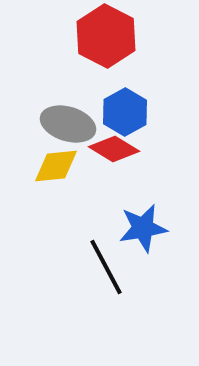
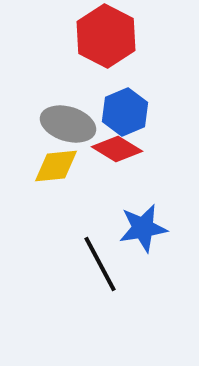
blue hexagon: rotated 6 degrees clockwise
red diamond: moved 3 px right
black line: moved 6 px left, 3 px up
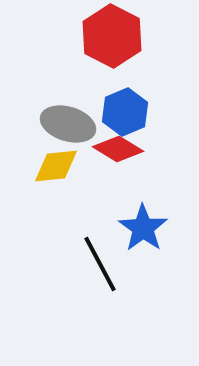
red hexagon: moved 6 px right
red diamond: moved 1 px right
blue star: rotated 27 degrees counterclockwise
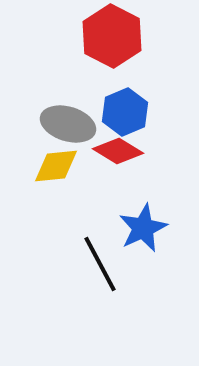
red diamond: moved 2 px down
blue star: rotated 12 degrees clockwise
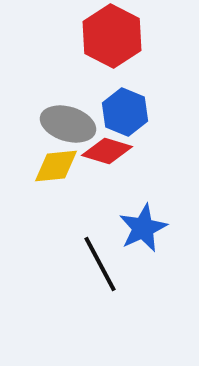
blue hexagon: rotated 15 degrees counterclockwise
red diamond: moved 11 px left; rotated 15 degrees counterclockwise
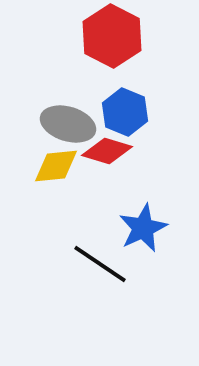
black line: rotated 28 degrees counterclockwise
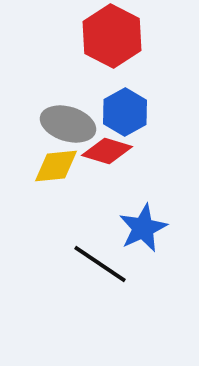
blue hexagon: rotated 9 degrees clockwise
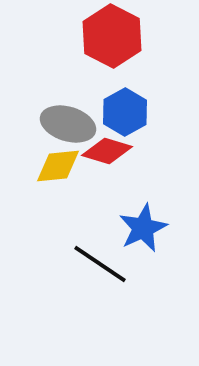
yellow diamond: moved 2 px right
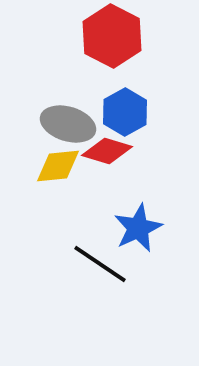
blue star: moved 5 px left
